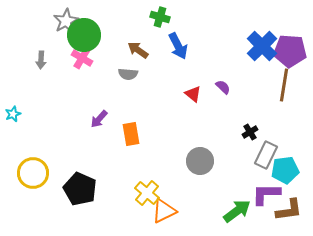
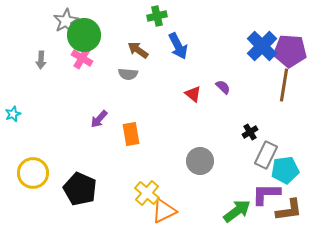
green cross: moved 3 px left, 1 px up; rotated 30 degrees counterclockwise
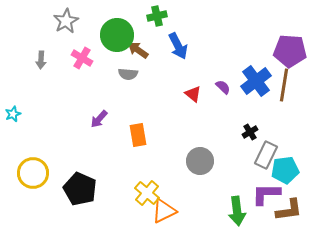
green circle: moved 33 px right
blue cross: moved 6 px left, 35 px down; rotated 8 degrees clockwise
orange rectangle: moved 7 px right, 1 px down
green arrow: rotated 120 degrees clockwise
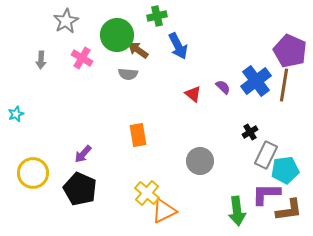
purple pentagon: rotated 20 degrees clockwise
cyan star: moved 3 px right
purple arrow: moved 16 px left, 35 px down
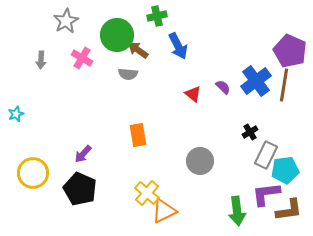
purple L-shape: rotated 8 degrees counterclockwise
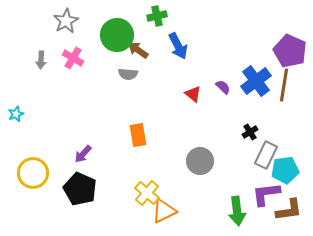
pink cross: moved 9 px left
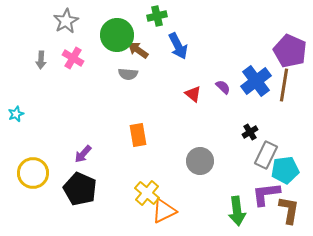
brown L-shape: rotated 72 degrees counterclockwise
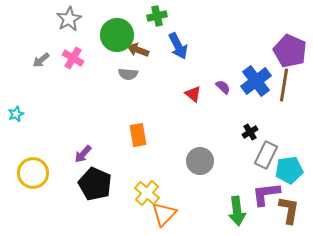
gray star: moved 3 px right, 2 px up
brown arrow: rotated 15 degrees counterclockwise
gray arrow: rotated 48 degrees clockwise
cyan pentagon: moved 4 px right
black pentagon: moved 15 px right, 5 px up
orange triangle: moved 3 px down; rotated 20 degrees counterclockwise
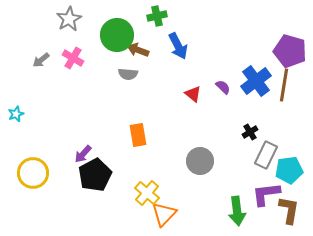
purple pentagon: rotated 8 degrees counterclockwise
black pentagon: moved 9 px up; rotated 20 degrees clockwise
